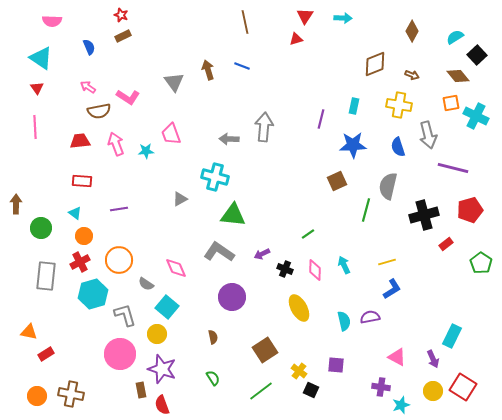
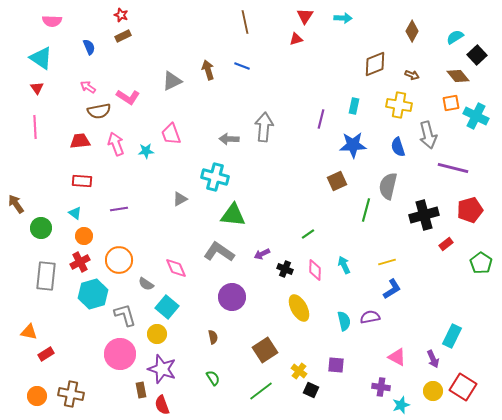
gray triangle at (174, 82): moved 2 px left, 1 px up; rotated 40 degrees clockwise
brown arrow at (16, 204): rotated 36 degrees counterclockwise
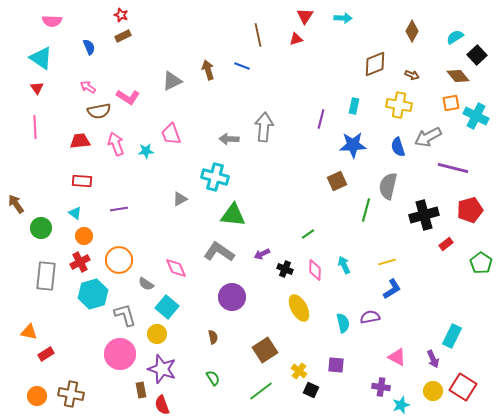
brown line at (245, 22): moved 13 px right, 13 px down
gray arrow at (428, 135): moved 2 px down; rotated 76 degrees clockwise
cyan semicircle at (344, 321): moved 1 px left, 2 px down
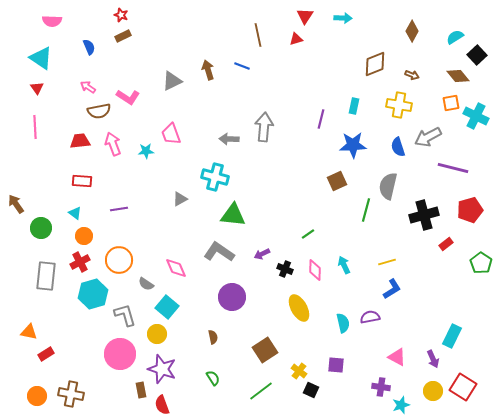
pink arrow at (116, 144): moved 3 px left
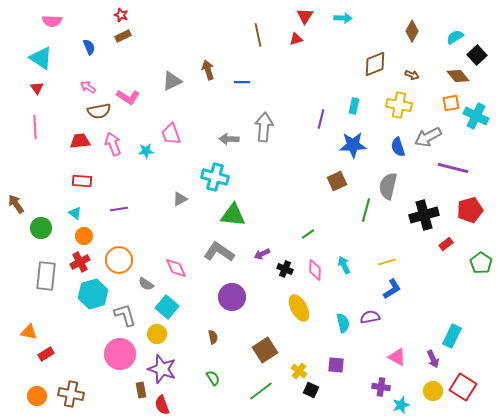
blue line at (242, 66): moved 16 px down; rotated 21 degrees counterclockwise
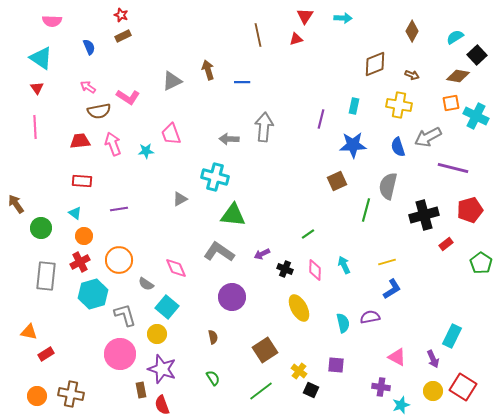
brown diamond at (458, 76): rotated 40 degrees counterclockwise
